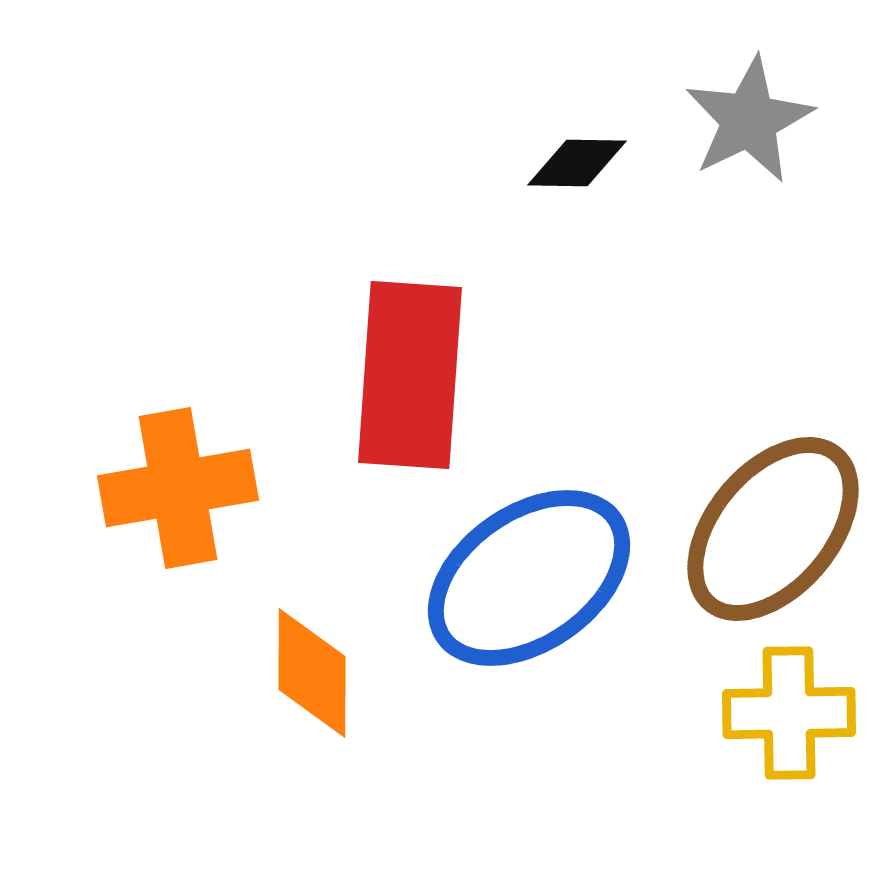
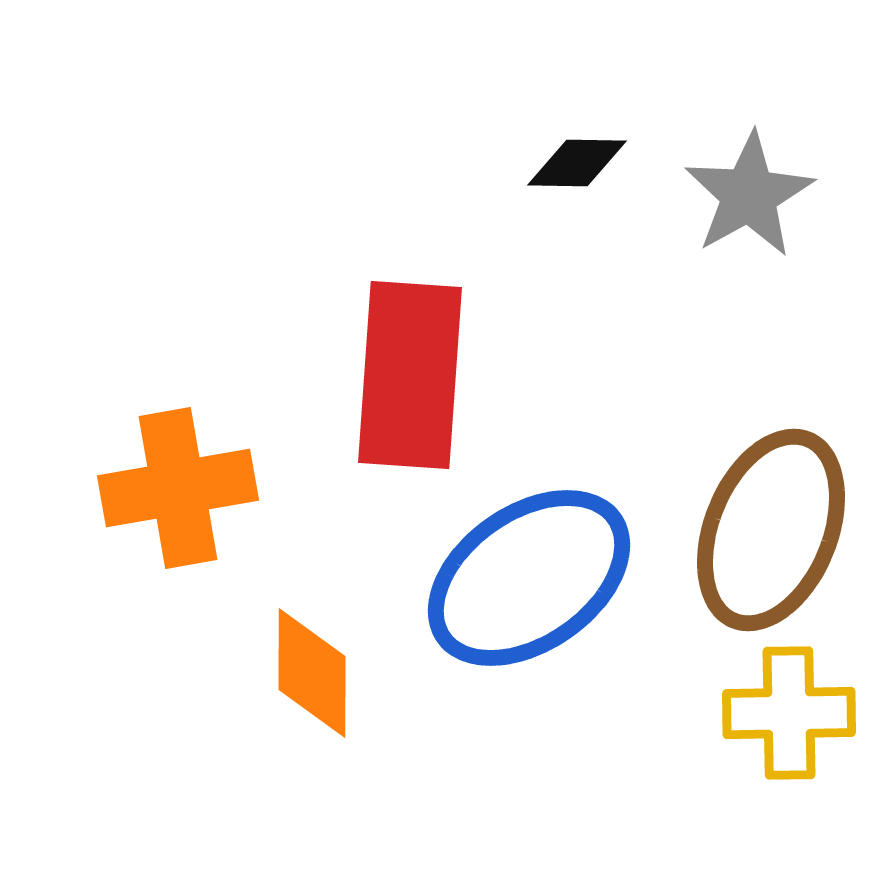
gray star: moved 75 px down; rotated 3 degrees counterclockwise
brown ellipse: moved 2 px left, 1 px down; rotated 18 degrees counterclockwise
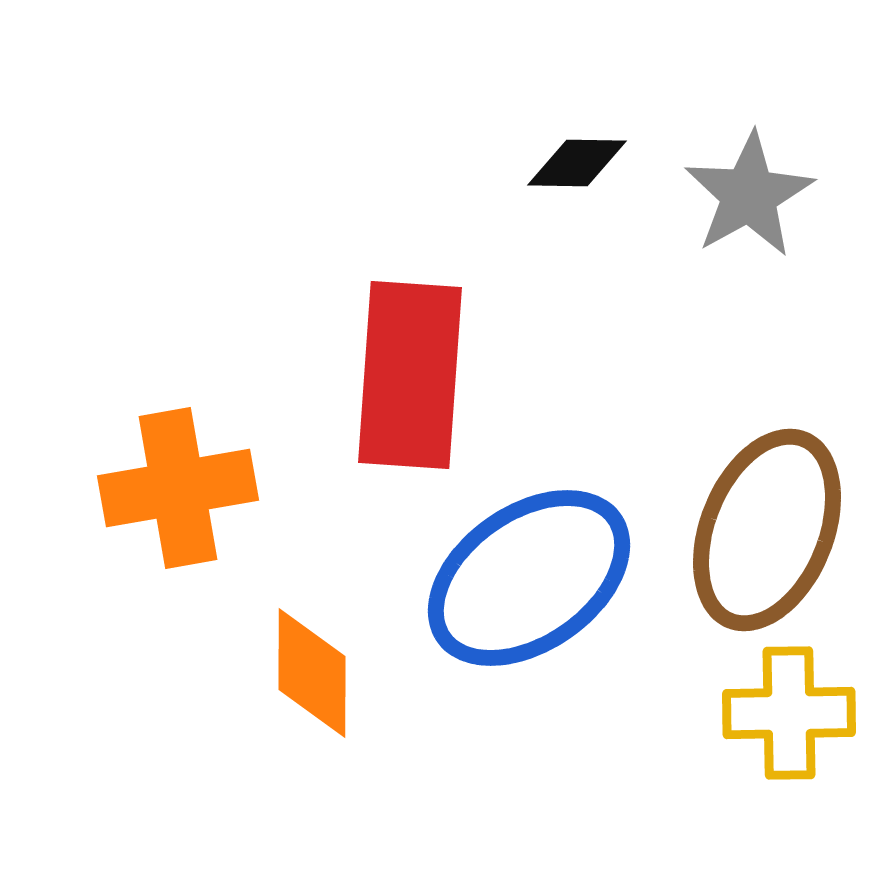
brown ellipse: moved 4 px left
